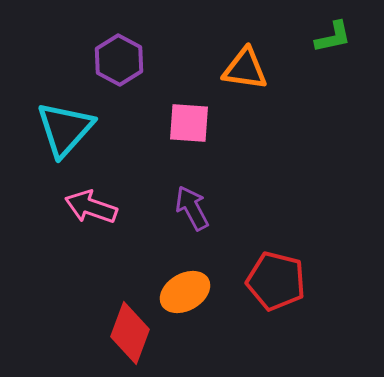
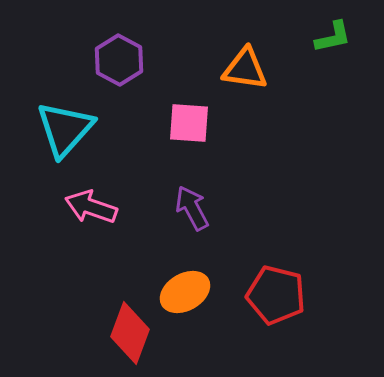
red pentagon: moved 14 px down
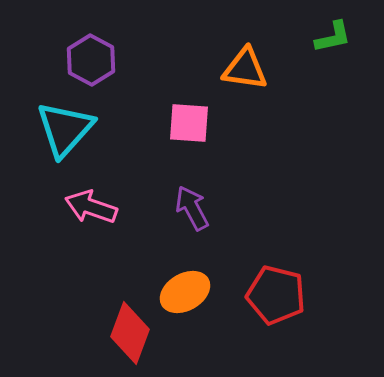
purple hexagon: moved 28 px left
